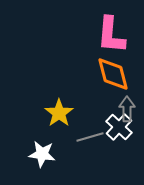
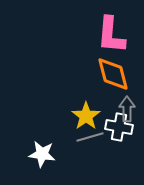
yellow star: moved 27 px right, 3 px down
white cross: rotated 32 degrees counterclockwise
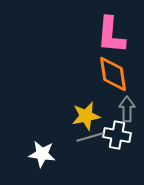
orange diamond: rotated 6 degrees clockwise
yellow star: rotated 24 degrees clockwise
white cross: moved 2 px left, 8 px down
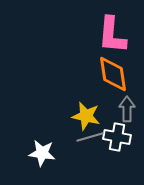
pink L-shape: moved 1 px right
yellow star: rotated 24 degrees clockwise
white cross: moved 2 px down
white star: moved 1 px up
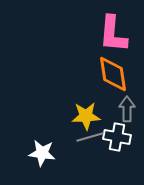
pink L-shape: moved 1 px right, 1 px up
yellow star: rotated 16 degrees counterclockwise
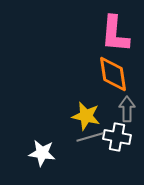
pink L-shape: moved 2 px right
yellow star: rotated 16 degrees clockwise
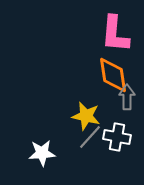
orange diamond: moved 1 px down
gray arrow: moved 12 px up
gray line: rotated 32 degrees counterclockwise
white star: rotated 12 degrees counterclockwise
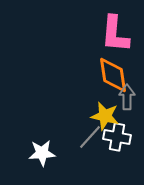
yellow star: moved 19 px right
